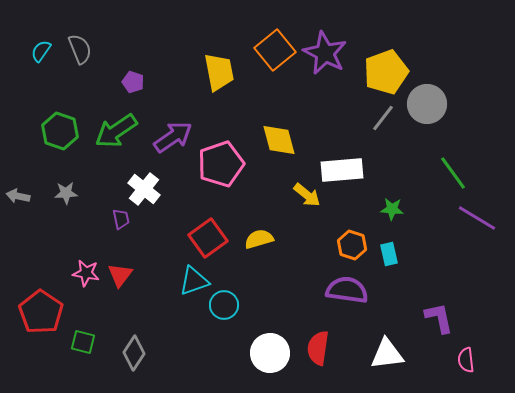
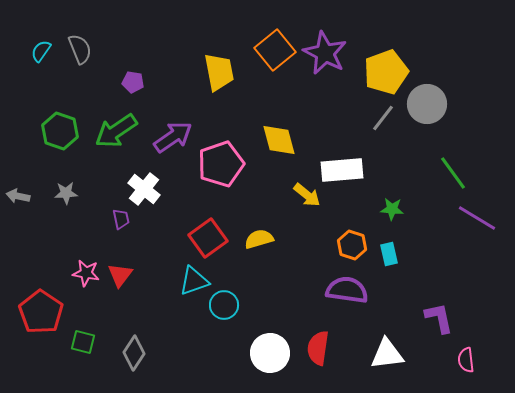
purple pentagon: rotated 10 degrees counterclockwise
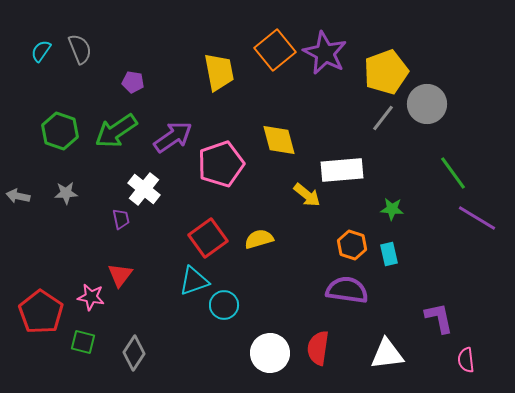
pink star: moved 5 px right, 24 px down
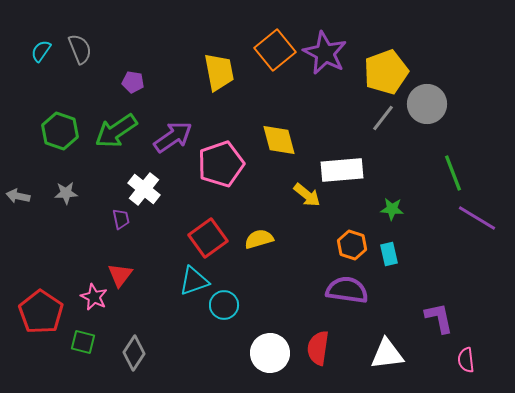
green line: rotated 15 degrees clockwise
pink star: moved 3 px right; rotated 16 degrees clockwise
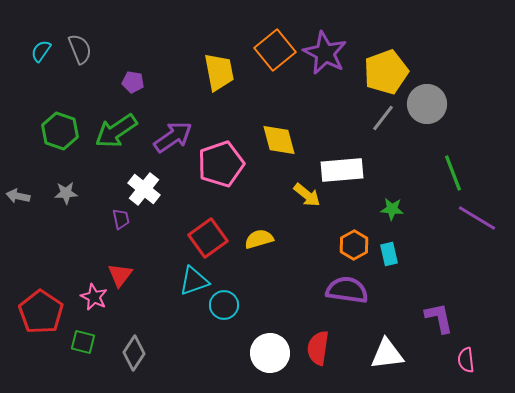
orange hexagon: moved 2 px right; rotated 12 degrees clockwise
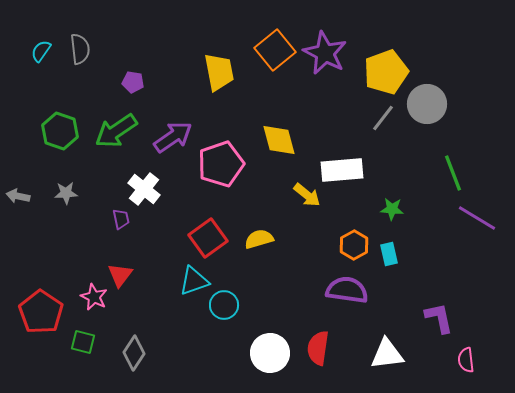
gray semicircle: rotated 16 degrees clockwise
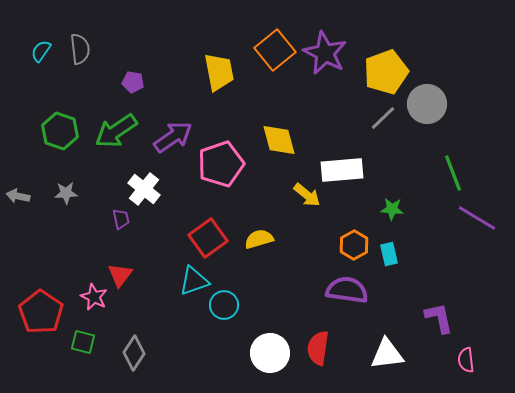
gray line: rotated 8 degrees clockwise
